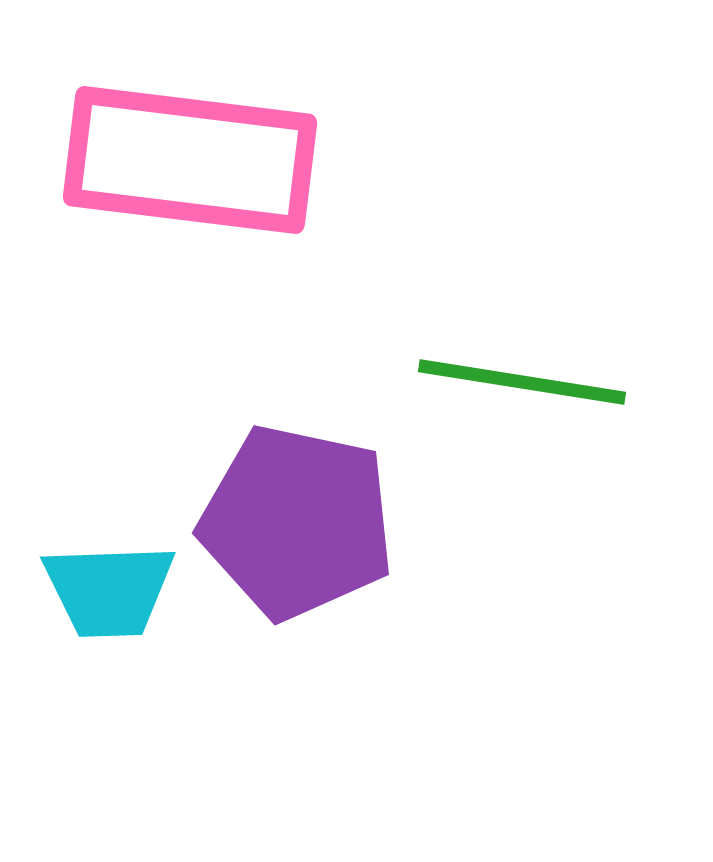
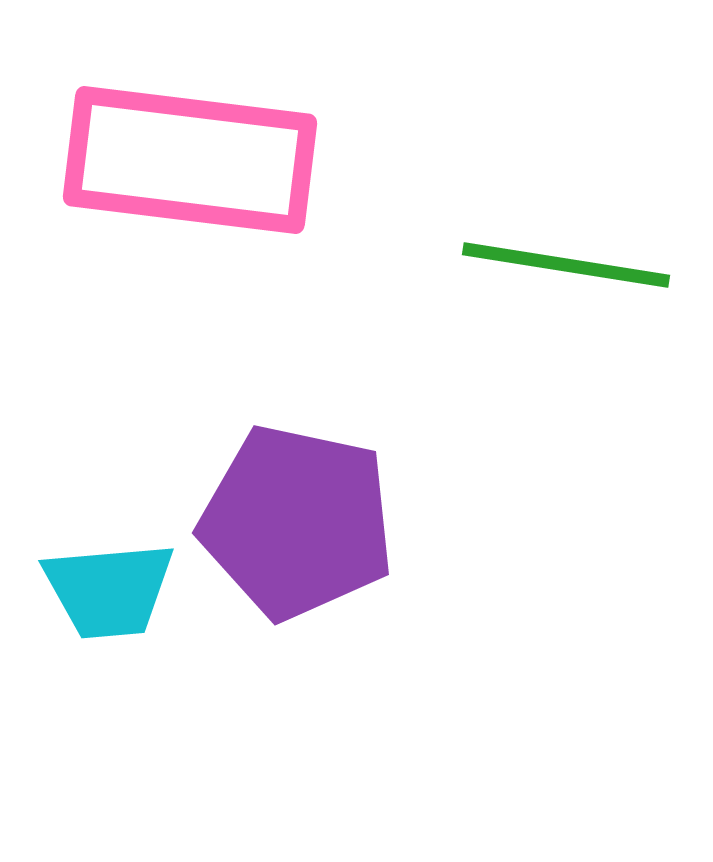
green line: moved 44 px right, 117 px up
cyan trapezoid: rotated 3 degrees counterclockwise
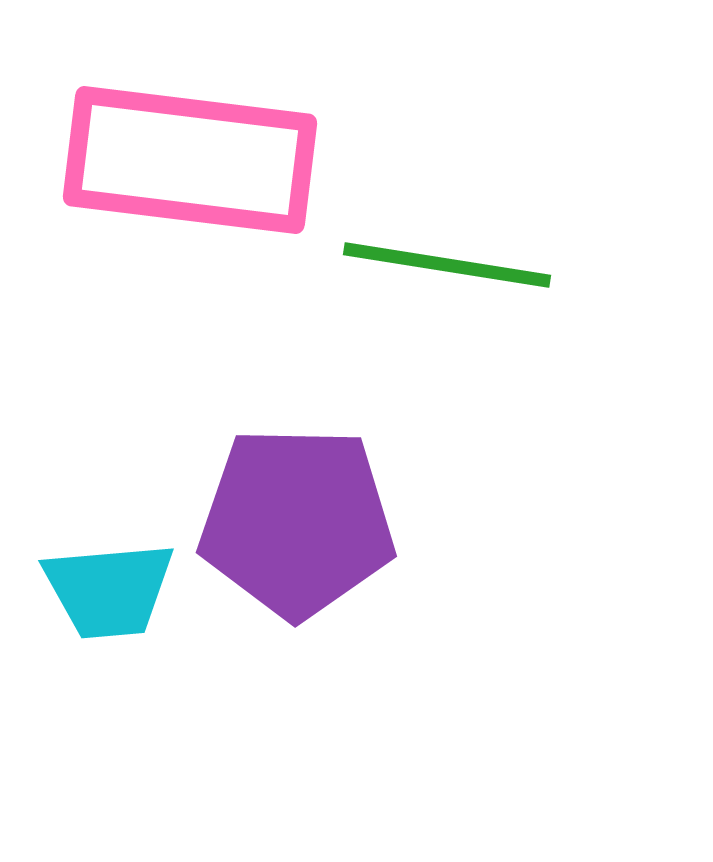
green line: moved 119 px left
purple pentagon: rotated 11 degrees counterclockwise
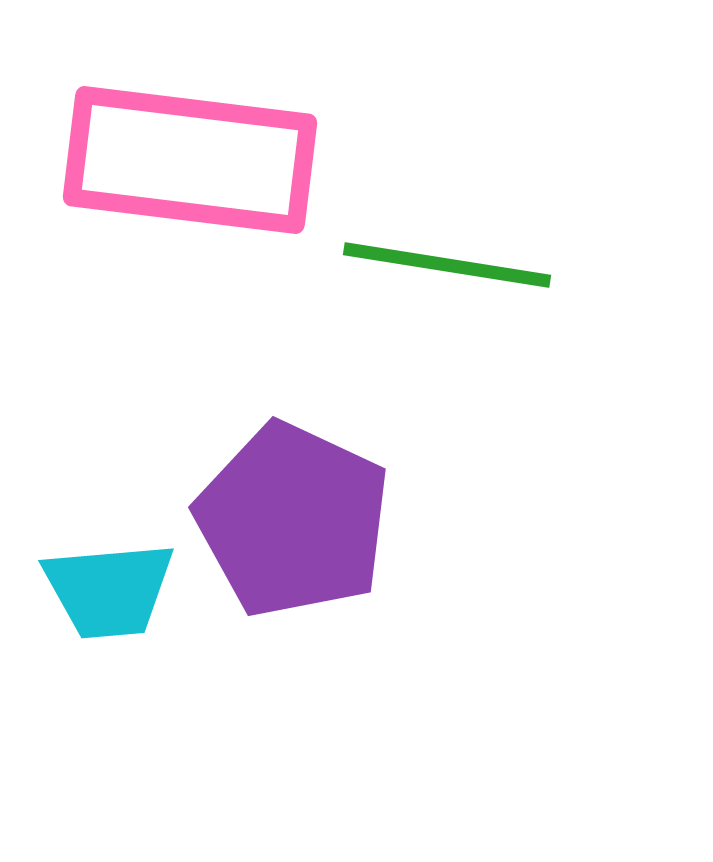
purple pentagon: moved 4 px left, 2 px up; rotated 24 degrees clockwise
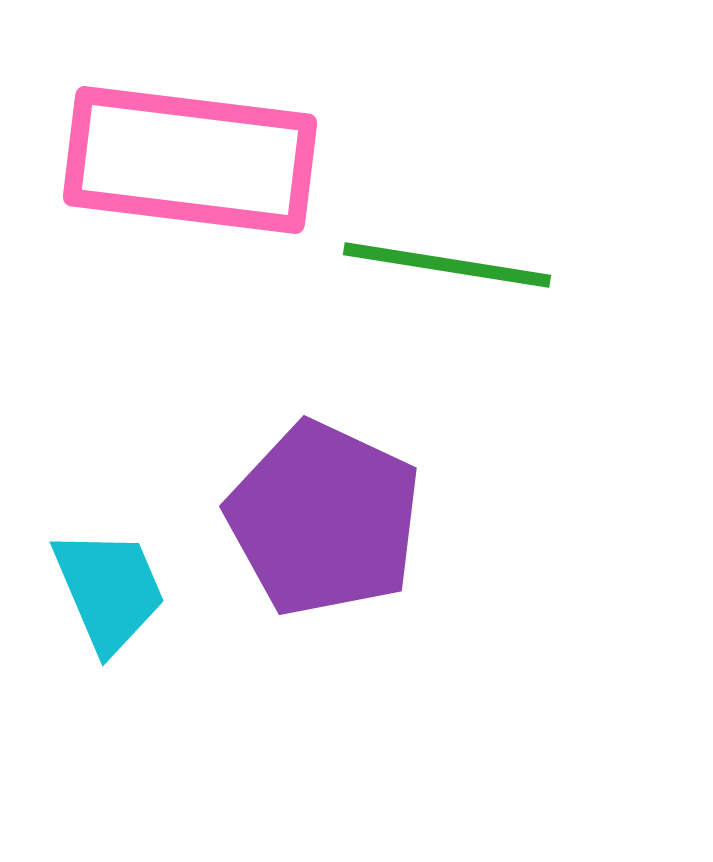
purple pentagon: moved 31 px right, 1 px up
cyan trapezoid: rotated 108 degrees counterclockwise
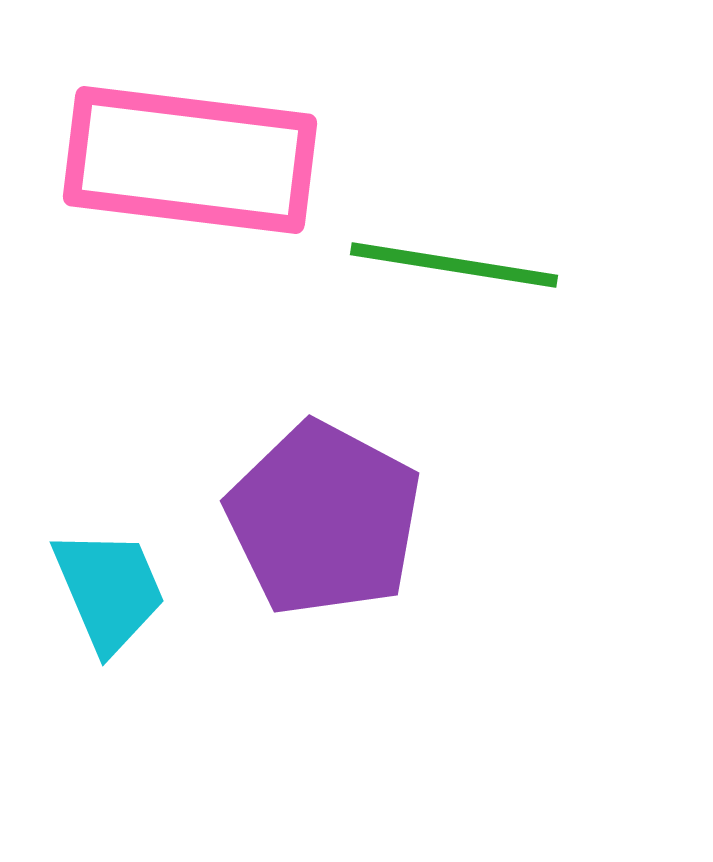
green line: moved 7 px right
purple pentagon: rotated 3 degrees clockwise
